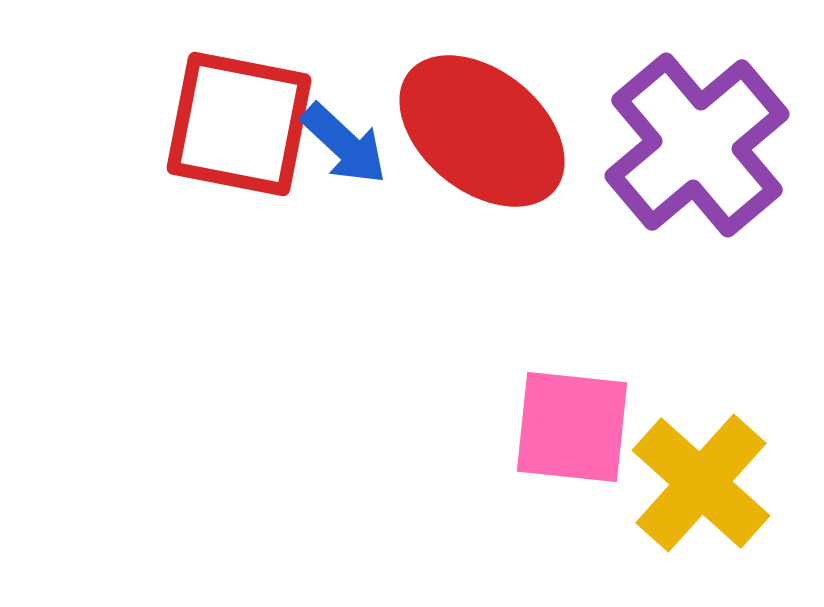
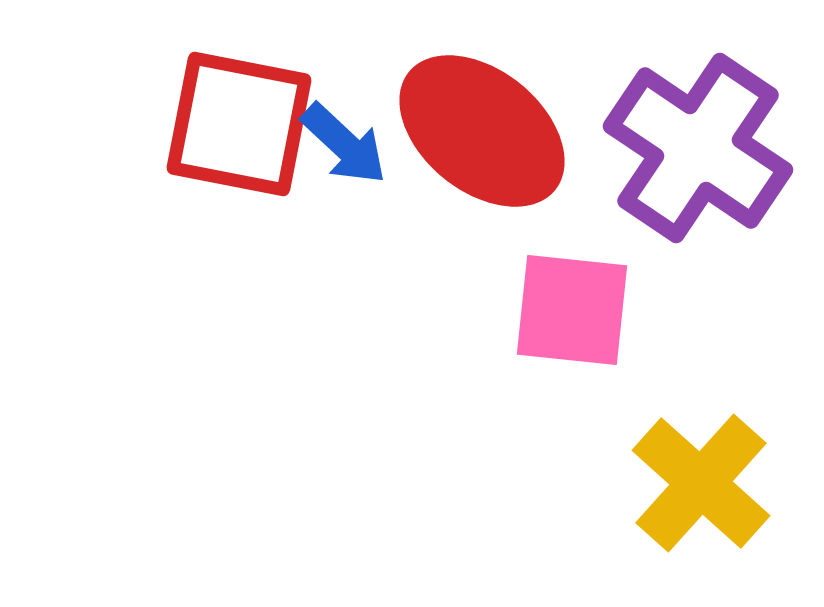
purple cross: moved 1 px right, 3 px down; rotated 16 degrees counterclockwise
pink square: moved 117 px up
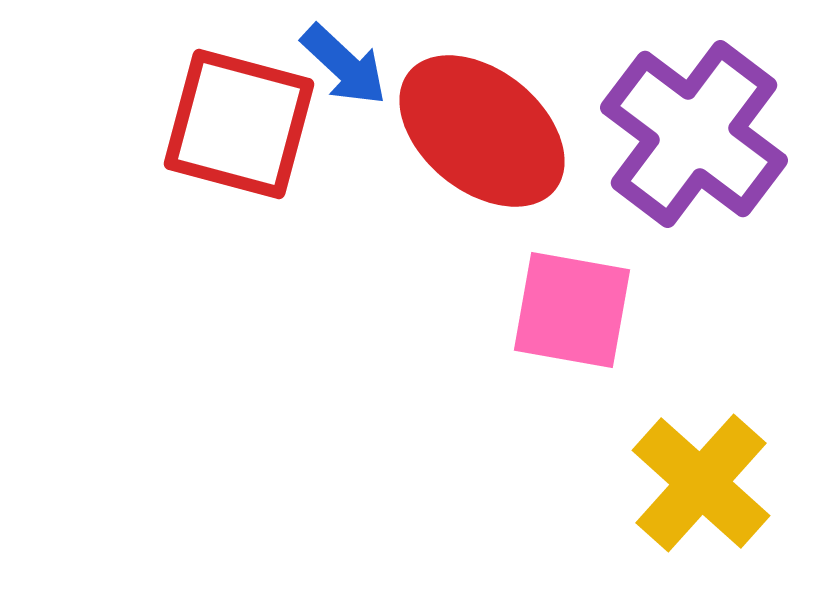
red square: rotated 4 degrees clockwise
blue arrow: moved 79 px up
purple cross: moved 4 px left, 14 px up; rotated 3 degrees clockwise
pink square: rotated 4 degrees clockwise
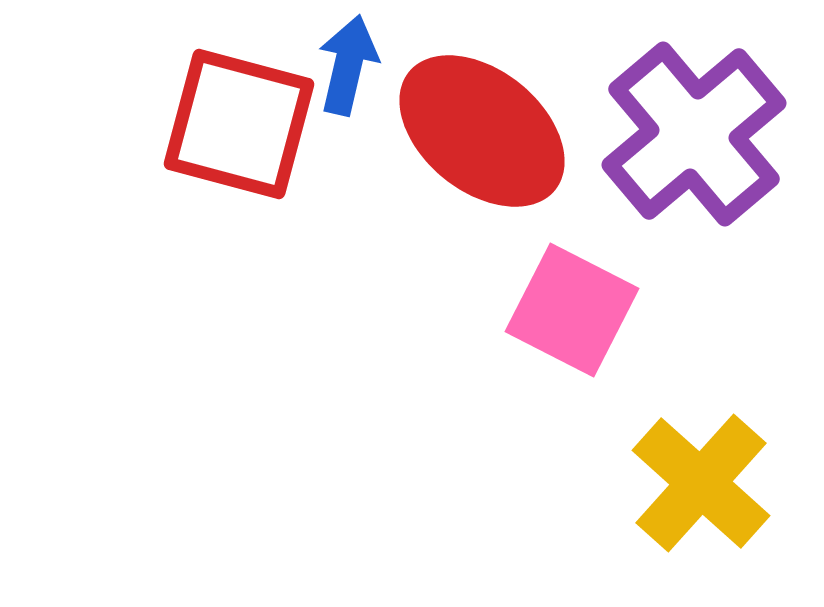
blue arrow: moved 4 px right; rotated 120 degrees counterclockwise
purple cross: rotated 13 degrees clockwise
pink square: rotated 17 degrees clockwise
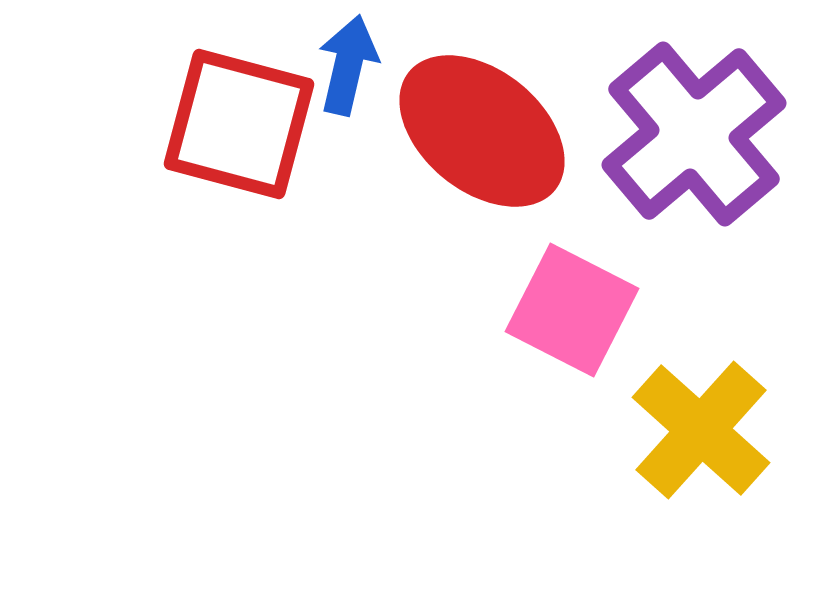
yellow cross: moved 53 px up
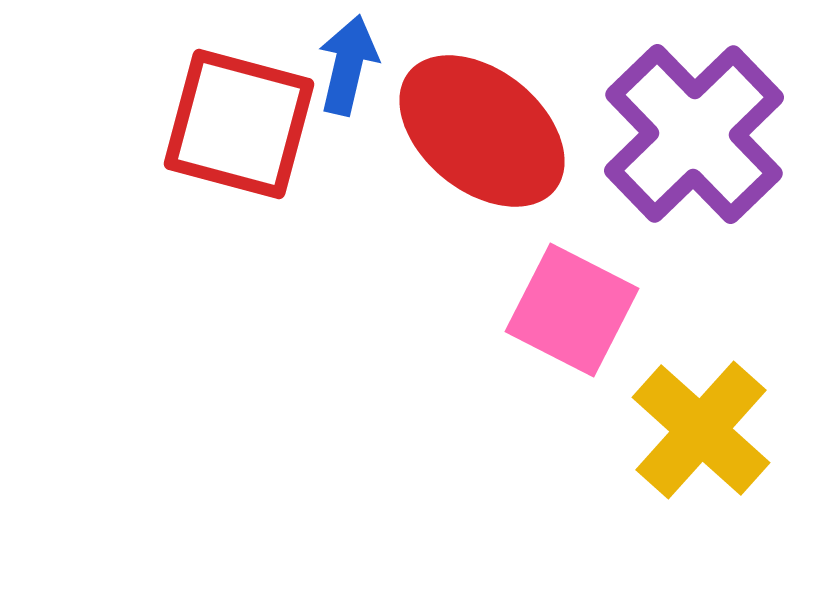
purple cross: rotated 4 degrees counterclockwise
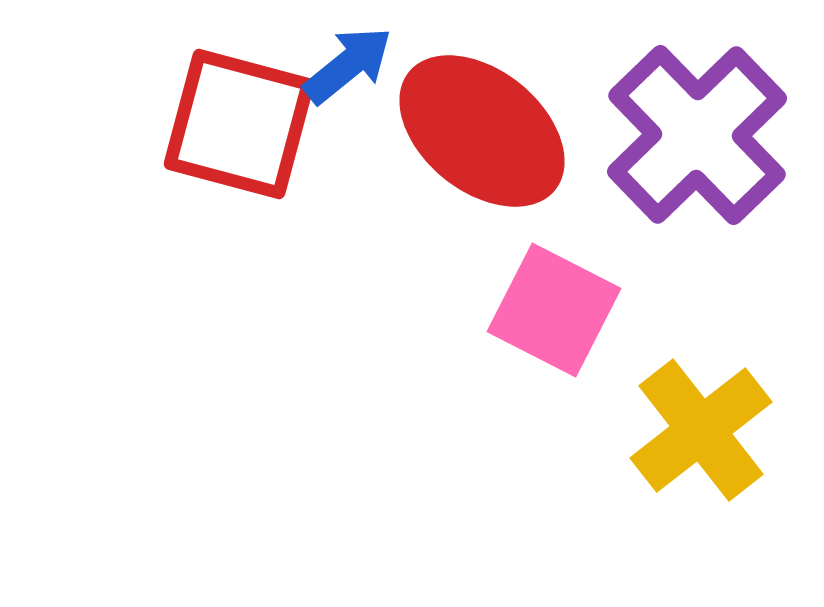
blue arrow: rotated 38 degrees clockwise
purple cross: moved 3 px right, 1 px down
pink square: moved 18 px left
yellow cross: rotated 10 degrees clockwise
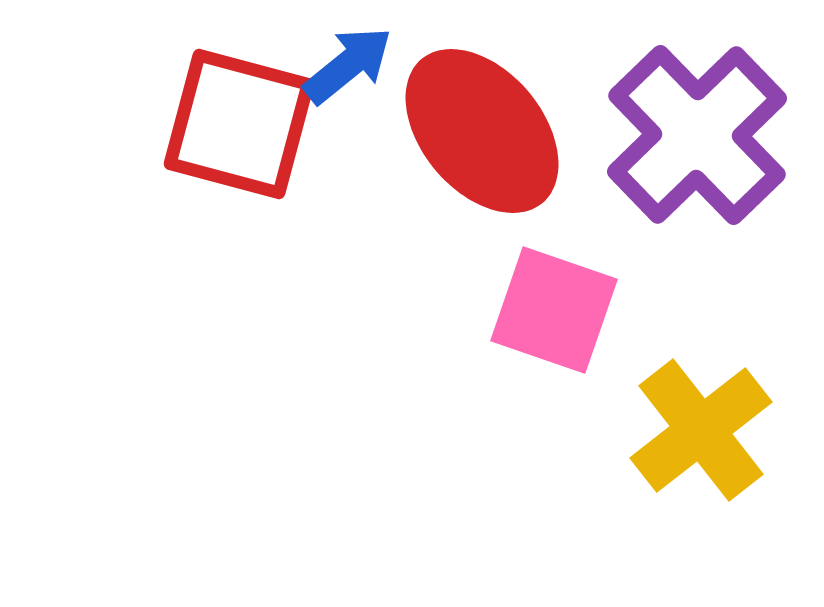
red ellipse: rotated 11 degrees clockwise
pink square: rotated 8 degrees counterclockwise
